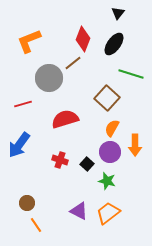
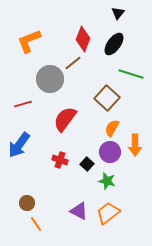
gray circle: moved 1 px right, 1 px down
red semicircle: rotated 36 degrees counterclockwise
orange line: moved 1 px up
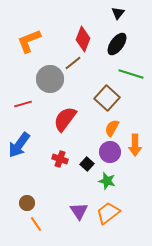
black ellipse: moved 3 px right
red cross: moved 1 px up
purple triangle: rotated 30 degrees clockwise
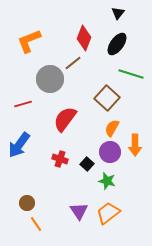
red diamond: moved 1 px right, 1 px up
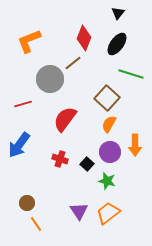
orange semicircle: moved 3 px left, 4 px up
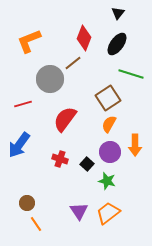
brown square: moved 1 px right; rotated 15 degrees clockwise
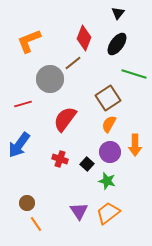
green line: moved 3 px right
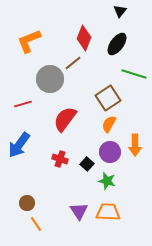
black triangle: moved 2 px right, 2 px up
orange trapezoid: moved 1 px up; rotated 40 degrees clockwise
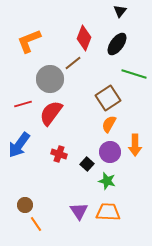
red semicircle: moved 14 px left, 6 px up
red cross: moved 1 px left, 5 px up
brown circle: moved 2 px left, 2 px down
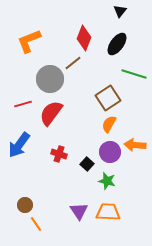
orange arrow: rotated 95 degrees clockwise
